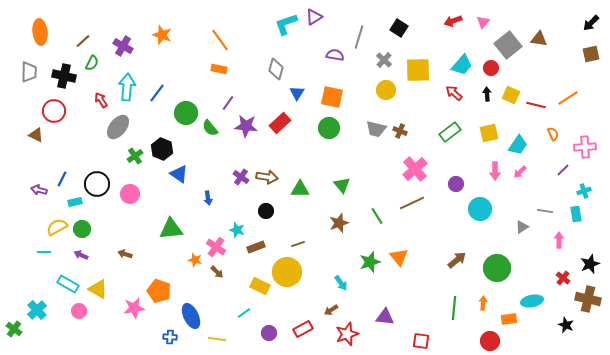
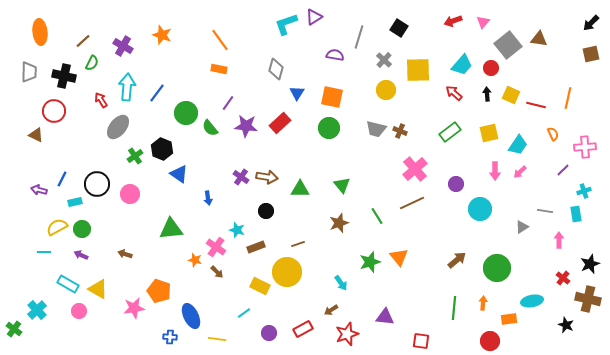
orange line at (568, 98): rotated 45 degrees counterclockwise
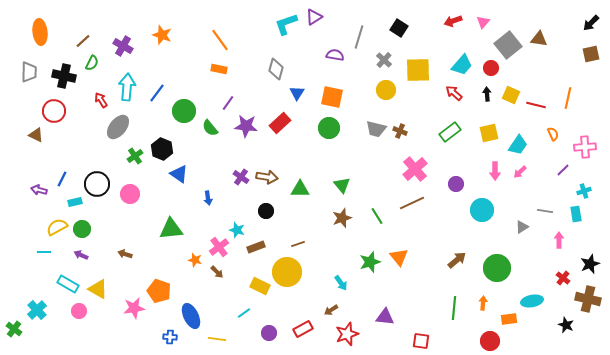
green circle at (186, 113): moved 2 px left, 2 px up
cyan circle at (480, 209): moved 2 px right, 1 px down
brown star at (339, 223): moved 3 px right, 5 px up
pink cross at (216, 247): moved 3 px right; rotated 18 degrees clockwise
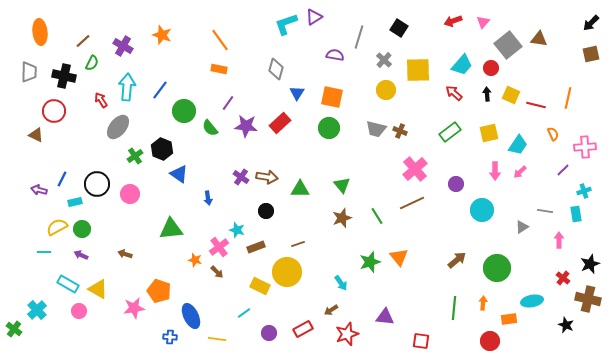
blue line at (157, 93): moved 3 px right, 3 px up
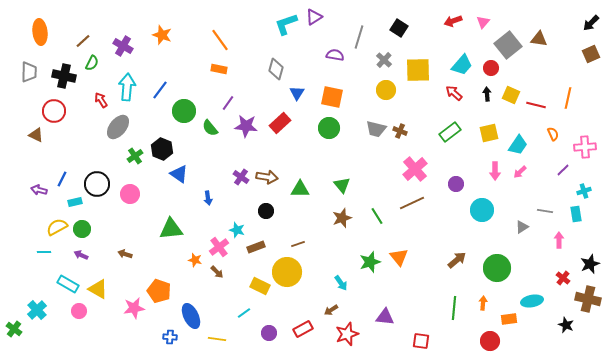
brown square at (591, 54): rotated 12 degrees counterclockwise
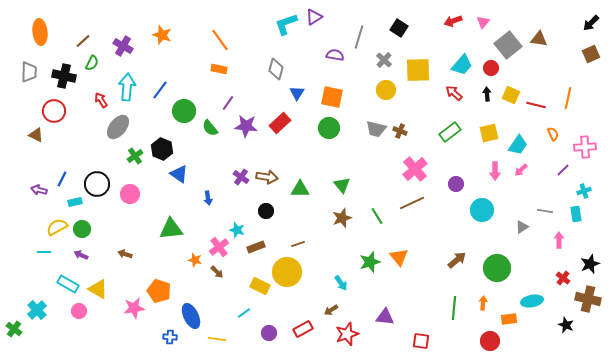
pink arrow at (520, 172): moved 1 px right, 2 px up
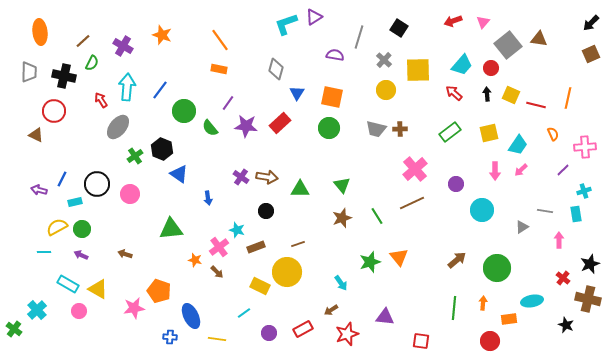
brown cross at (400, 131): moved 2 px up; rotated 24 degrees counterclockwise
